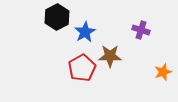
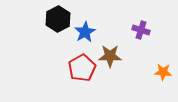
black hexagon: moved 1 px right, 2 px down
orange star: rotated 24 degrees clockwise
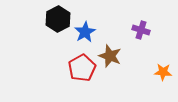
brown star: rotated 20 degrees clockwise
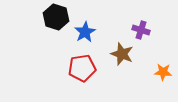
black hexagon: moved 2 px left, 2 px up; rotated 15 degrees counterclockwise
brown star: moved 12 px right, 2 px up
red pentagon: rotated 20 degrees clockwise
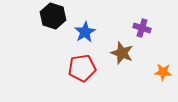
black hexagon: moved 3 px left, 1 px up
purple cross: moved 1 px right, 2 px up
brown star: moved 1 px up
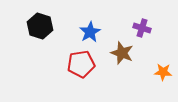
black hexagon: moved 13 px left, 10 px down
blue star: moved 5 px right
red pentagon: moved 1 px left, 4 px up
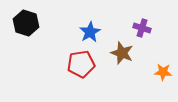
black hexagon: moved 14 px left, 3 px up
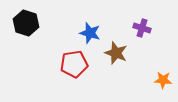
blue star: moved 1 px down; rotated 25 degrees counterclockwise
brown star: moved 6 px left
red pentagon: moved 7 px left
orange star: moved 8 px down
